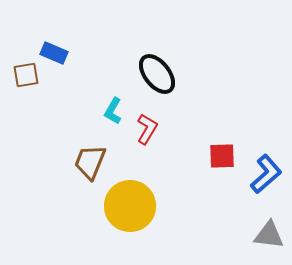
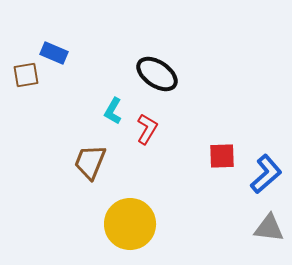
black ellipse: rotated 18 degrees counterclockwise
yellow circle: moved 18 px down
gray triangle: moved 7 px up
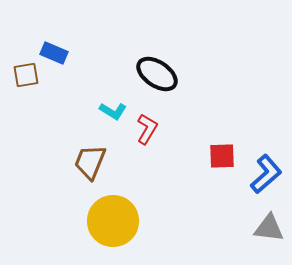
cyan L-shape: rotated 88 degrees counterclockwise
yellow circle: moved 17 px left, 3 px up
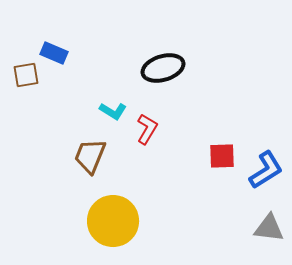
black ellipse: moved 6 px right, 6 px up; rotated 51 degrees counterclockwise
brown trapezoid: moved 6 px up
blue L-shape: moved 4 px up; rotated 9 degrees clockwise
